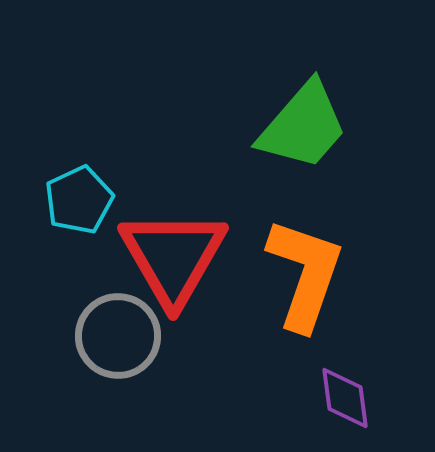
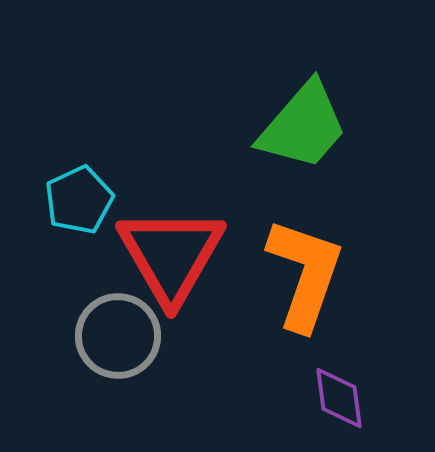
red triangle: moved 2 px left, 2 px up
purple diamond: moved 6 px left
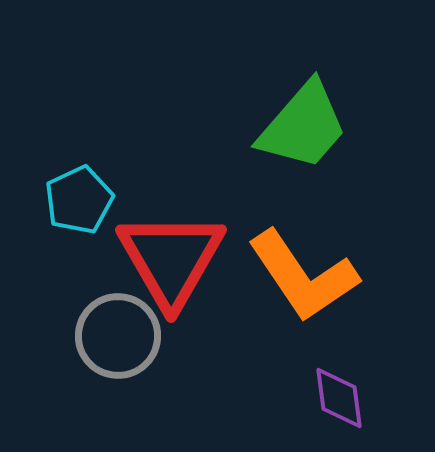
red triangle: moved 4 px down
orange L-shape: moved 2 px left, 2 px down; rotated 127 degrees clockwise
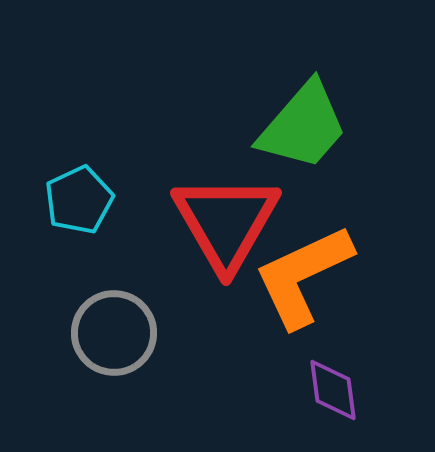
red triangle: moved 55 px right, 37 px up
orange L-shape: rotated 99 degrees clockwise
gray circle: moved 4 px left, 3 px up
purple diamond: moved 6 px left, 8 px up
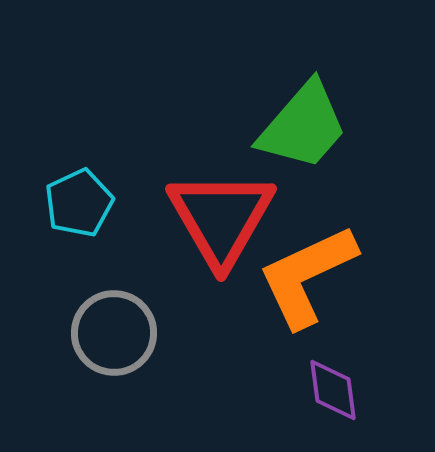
cyan pentagon: moved 3 px down
red triangle: moved 5 px left, 4 px up
orange L-shape: moved 4 px right
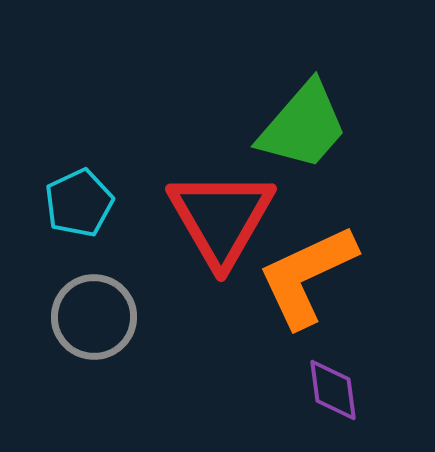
gray circle: moved 20 px left, 16 px up
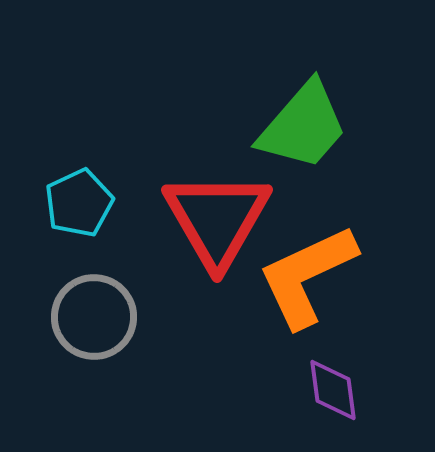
red triangle: moved 4 px left, 1 px down
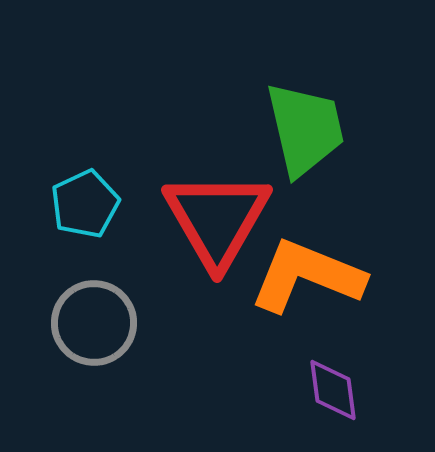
green trapezoid: moved 2 px right, 3 px down; rotated 54 degrees counterclockwise
cyan pentagon: moved 6 px right, 1 px down
orange L-shape: rotated 47 degrees clockwise
gray circle: moved 6 px down
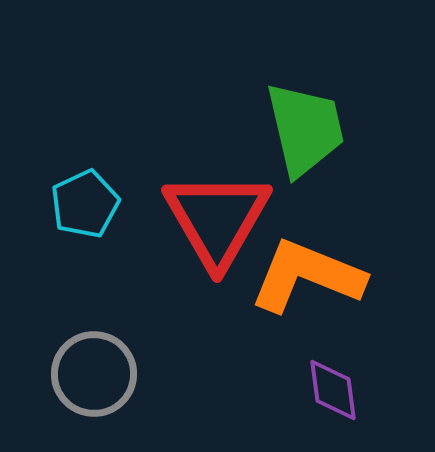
gray circle: moved 51 px down
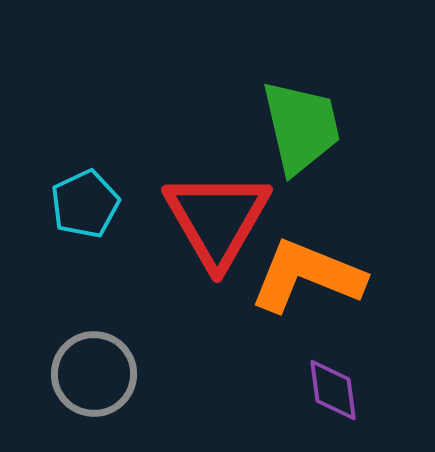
green trapezoid: moved 4 px left, 2 px up
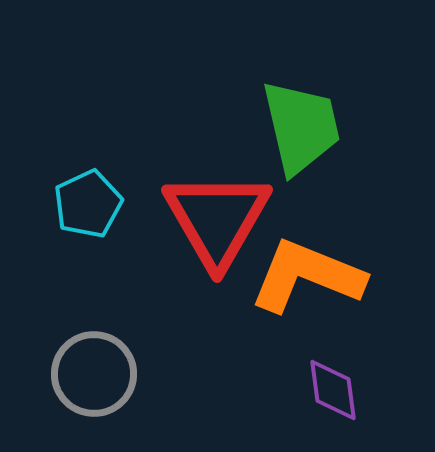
cyan pentagon: moved 3 px right
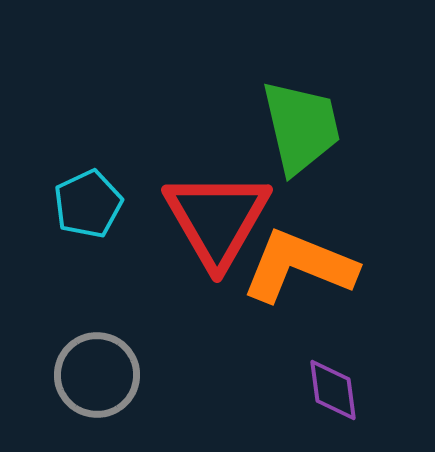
orange L-shape: moved 8 px left, 10 px up
gray circle: moved 3 px right, 1 px down
